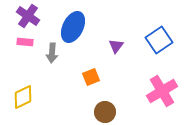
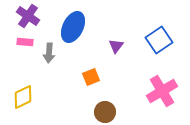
gray arrow: moved 3 px left
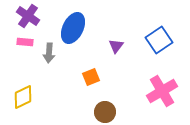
blue ellipse: moved 1 px down
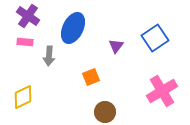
blue square: moved 4 px left, 2 px up
gray arrow: moved 3 px down
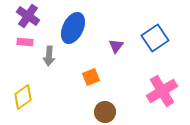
yellow diamond: rotated 10 degrees counterclockwise
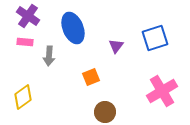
blue ellipse: rotated 48 degrees counterclockwise
blue square: rotated 16 degrees clockwise
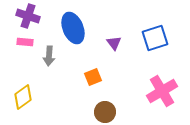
purple cross: rotated 15 degrees counterclockwise
purple triangle: moved 2 px left, 3 px up; rotated 14 degrees counterclockwise
orange square: moved 2 px right
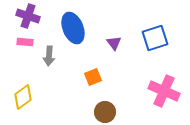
pink cross: moved 2 px right; rotated 36 degrees counterclockwise
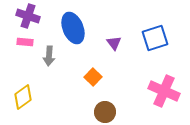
orange square: rotated 24 degrees counterclockwise
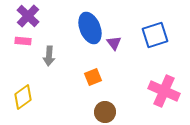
purple cross: rotated 25 degrees clockwise
blue ellipse: moved 17 px right
blue square: moved 3 px up
pink rectangle: moved 2 px left, 1 px up
orange square: rotated 24 degrees clockwise
